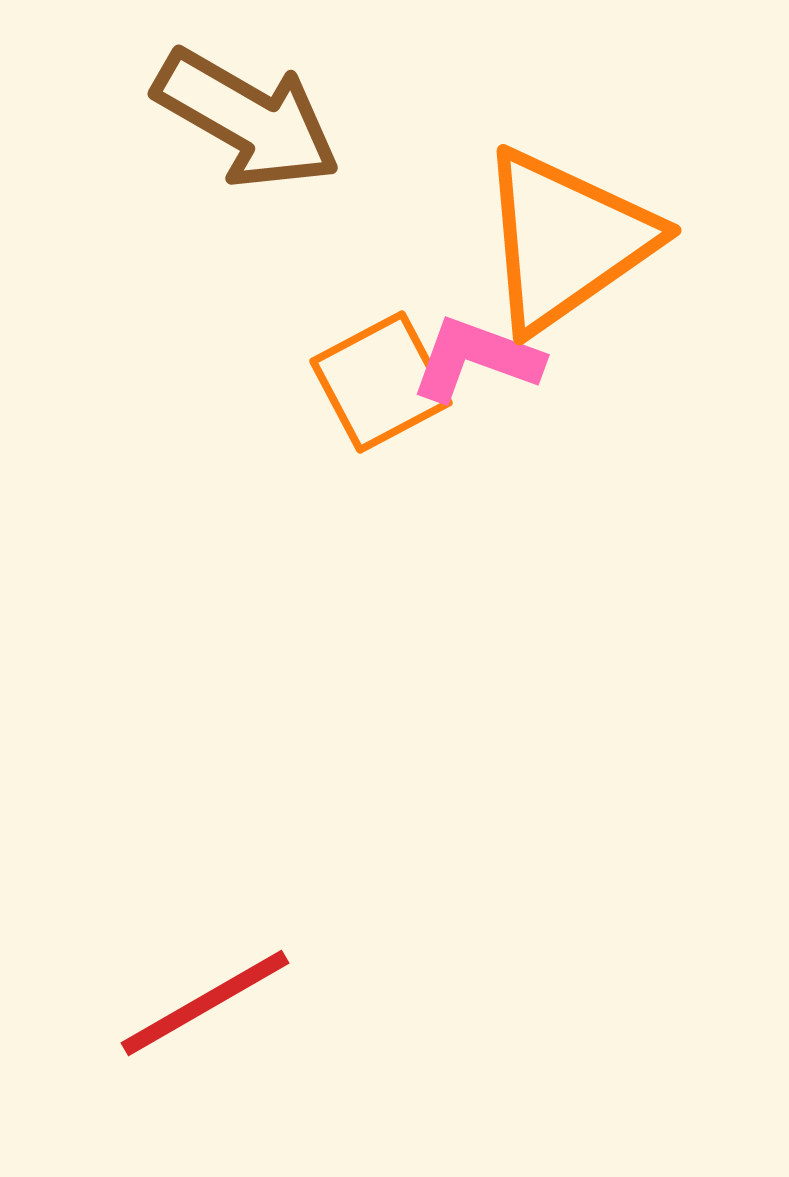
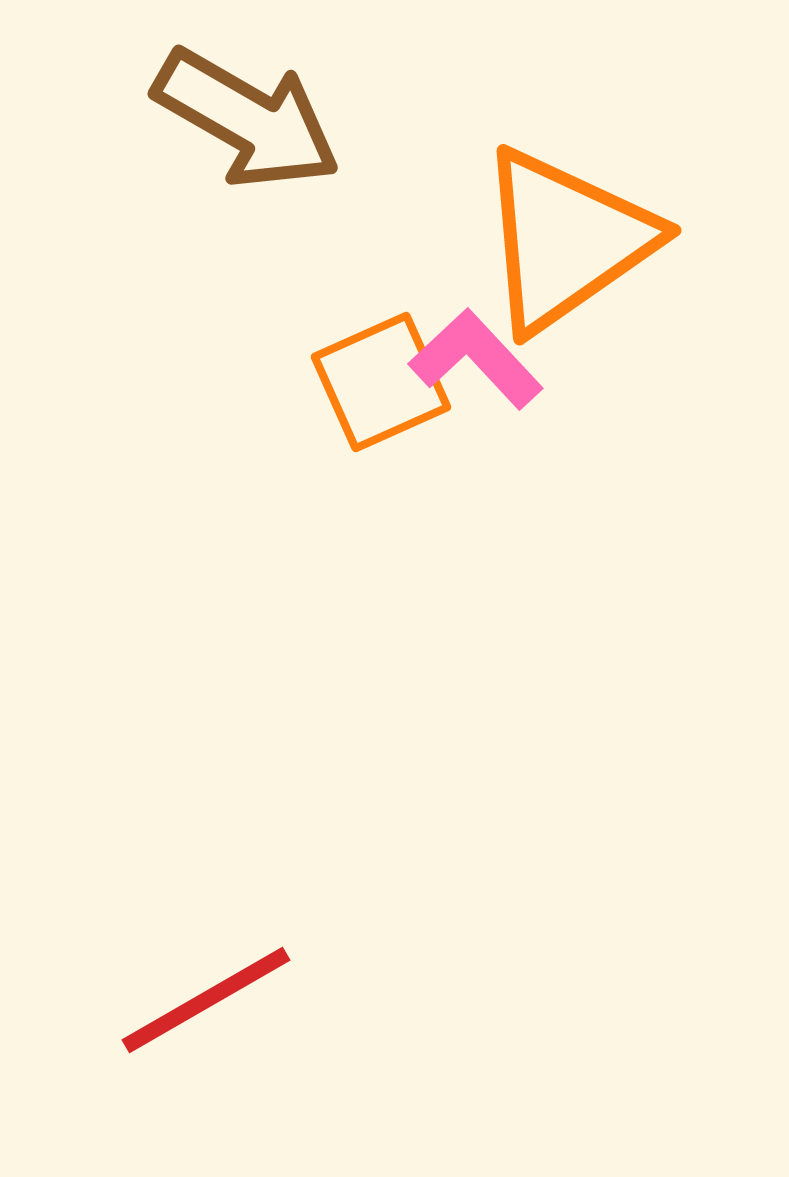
pink L-shape: rotated 27 degrees clockwise
orange square: rotated 4 degrees clockwise
red line: moved 1 px right, 3 px up
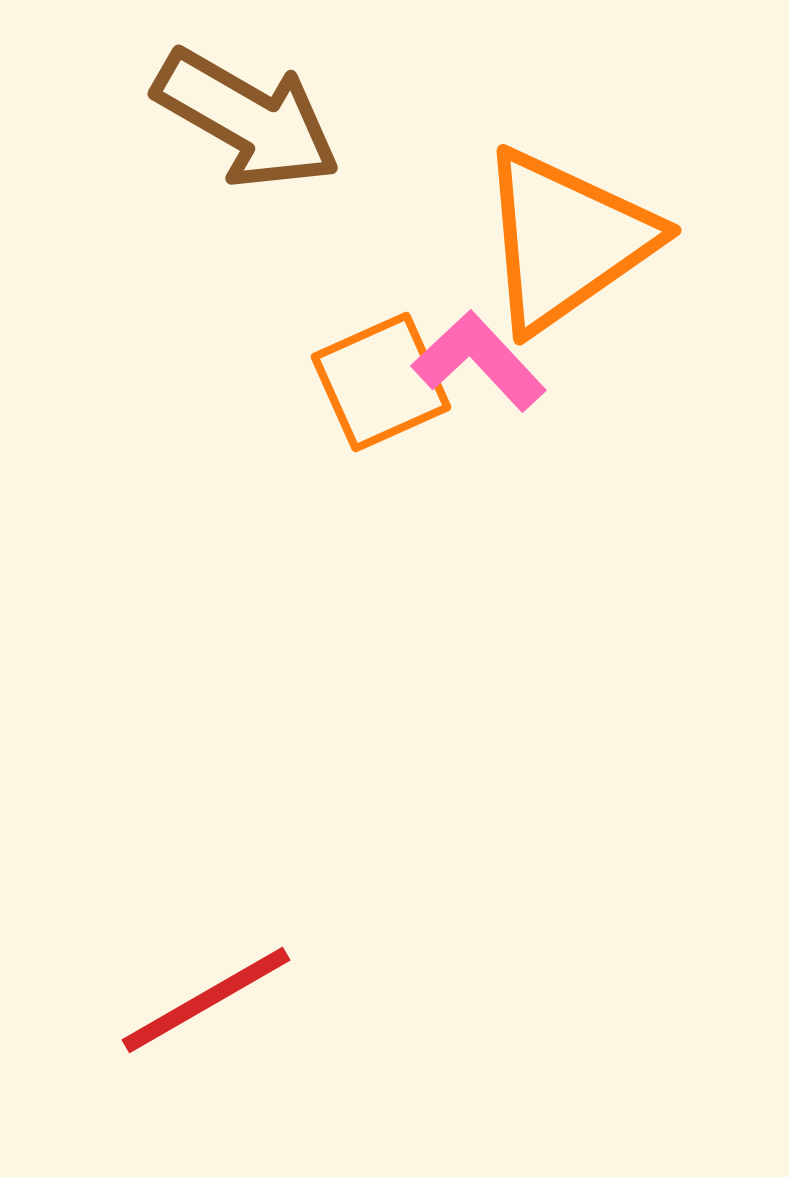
pink L-shape: moved 3 px right, 2 px down
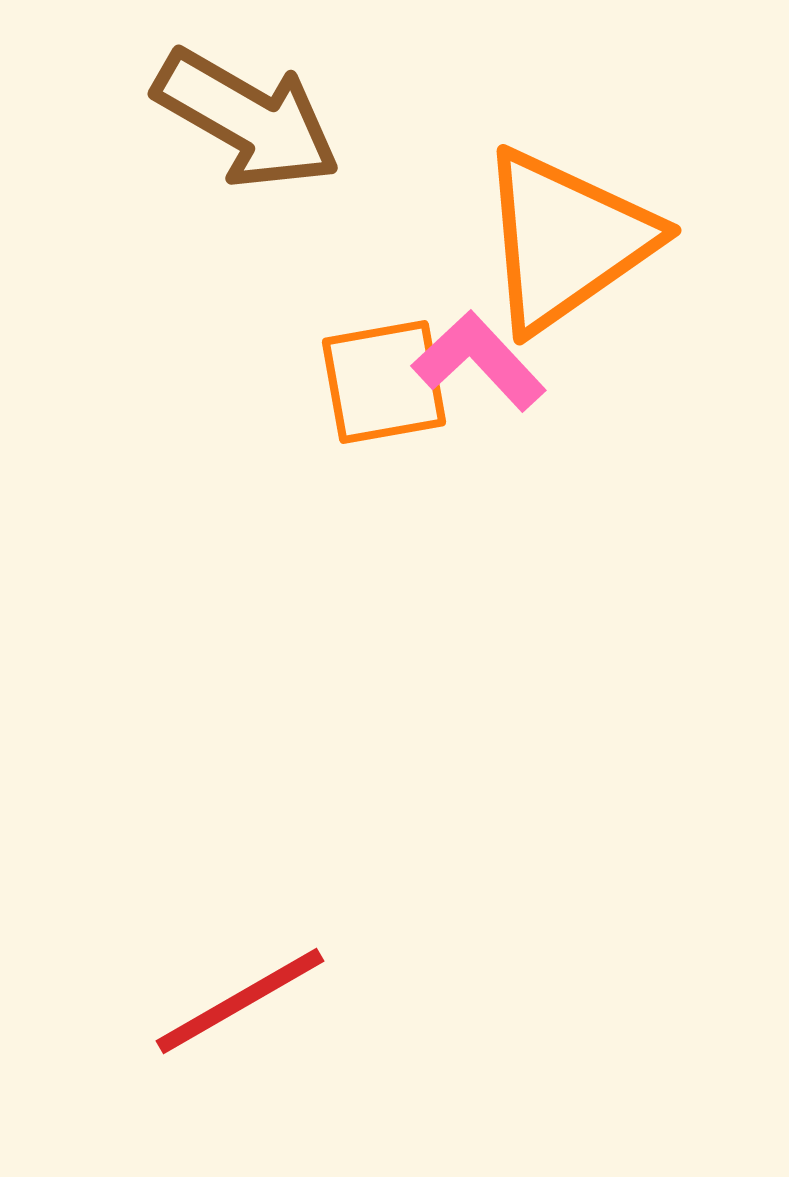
orange square: moved 3 px right; rotated 14 degrees clockwise
red line: moved 34 px right, 1 px down
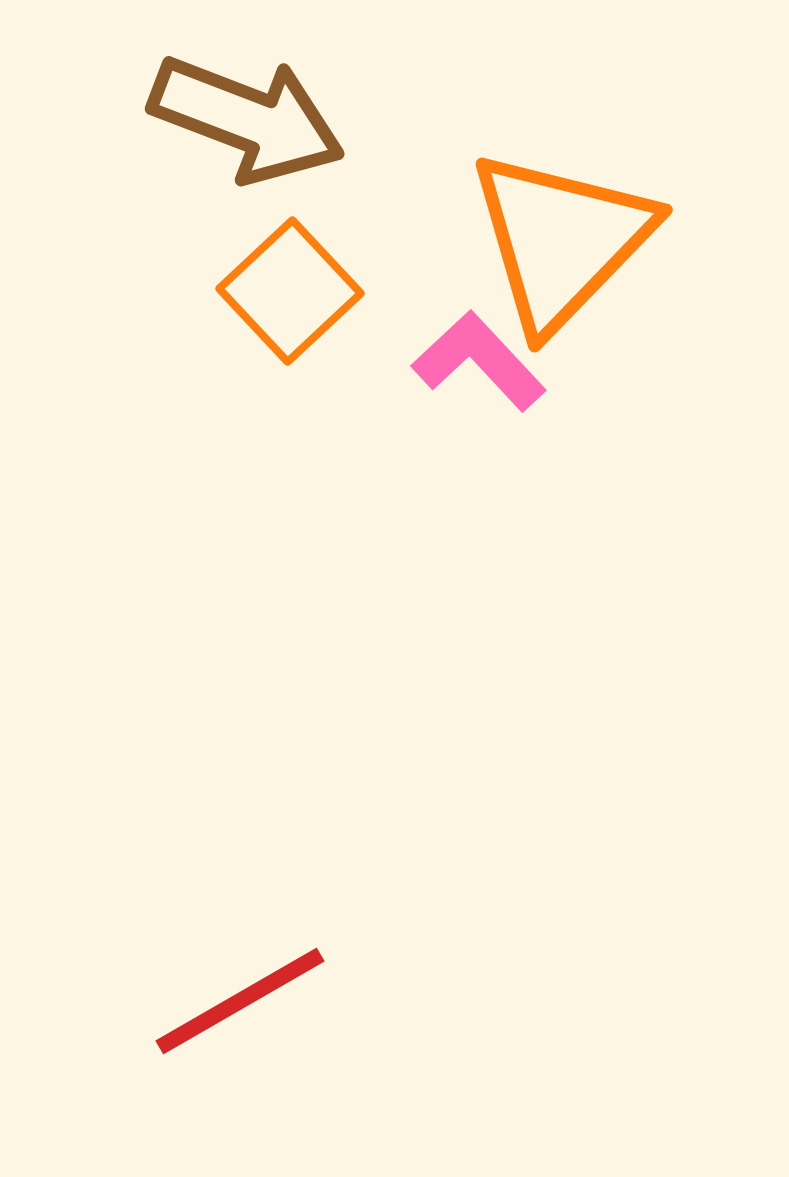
brown arrow: rotated 9 degrees counterclockwise
orange triangle: moved 5 px left; rotated 11 degrees counterclockwise
orange square: moved 94 px left, 91 px up; rotated 33 degrees counterclockwise
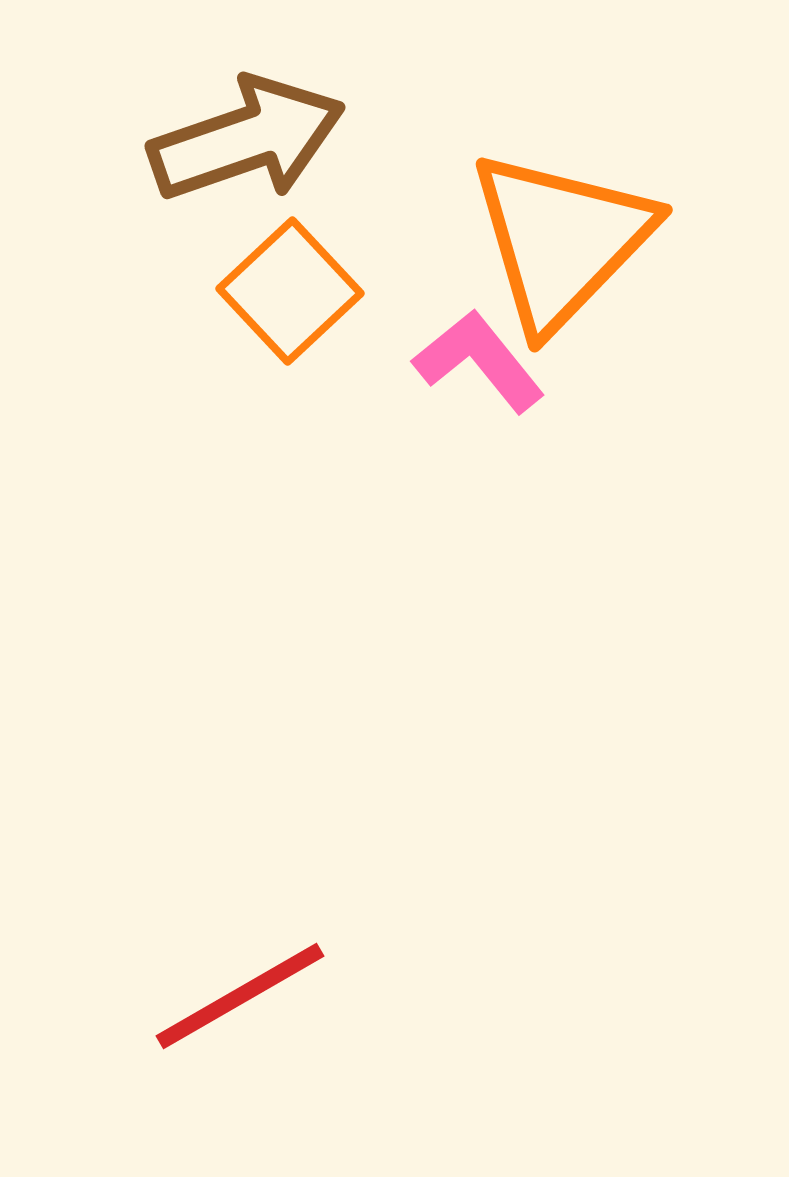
brown arrow: moved 20 px down; rotated 40 degrees counterclockwise
pink L-shape: rotated 4 degrees clockwise
red line: moved 5 px up
